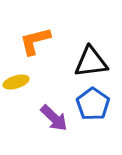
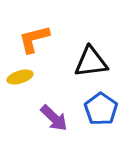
orange L-shape: moved 1 px left, 2 px up
yellow ellipse: moved 4 px right, 5 px up
blue pentagon: moved 8 px right, 5 px down
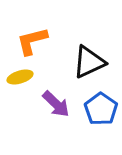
orange L-shape: moved 2 px left, 2 px down
black triangle: moved 2 px left; rotated 18 degrees counterclockwise
purple arrow: moved 2 px right, 14 px up
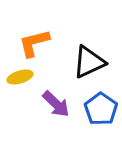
orange L-shape: moved 2 px right, 2 px down
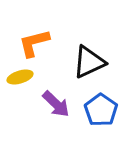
blue pentagon: moved 1 px down
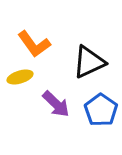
orange L-shape: moved 1 px down; rotated 112 degrees counterclockwise
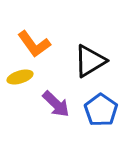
black triangle: moved 1 px right, 1 px up; rotated 6 degrees counterclockwise
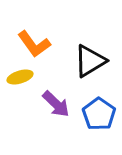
blue pentagon: moved 2 px left, 4 px down
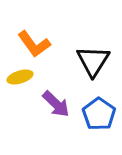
black triangle: moved 3 px right; rotated 27 degrees counterclockwise
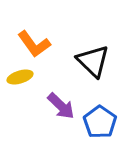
black triangle: rotated 18 degrees counterclockwise
purple arrow: moved 5 px right, 2 px down
blue pentagon: moved 1 px right, 8 px down
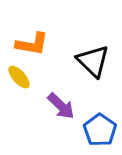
orange L-shape: moved 2 px left; rotated 44 degrees counterclockwise
yellow ellipse: moved 1 px left; rotated 65 degrees clockwise
blue pentagon: moved 8 px down
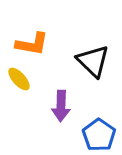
yellow ellipse: moved 2 px down
purple arrow: rotated 48 degrees clockwise
blue pentagon: moved 1 px left, 5 px down
